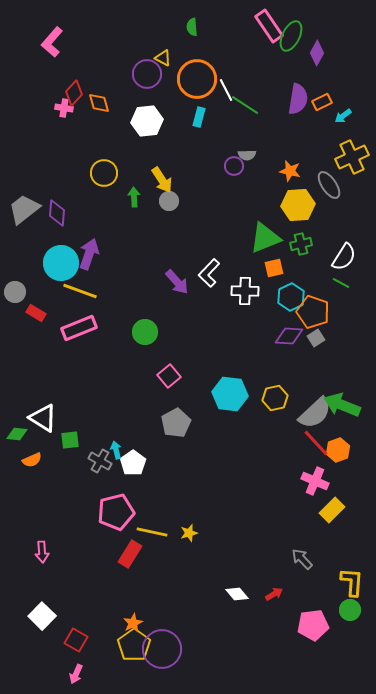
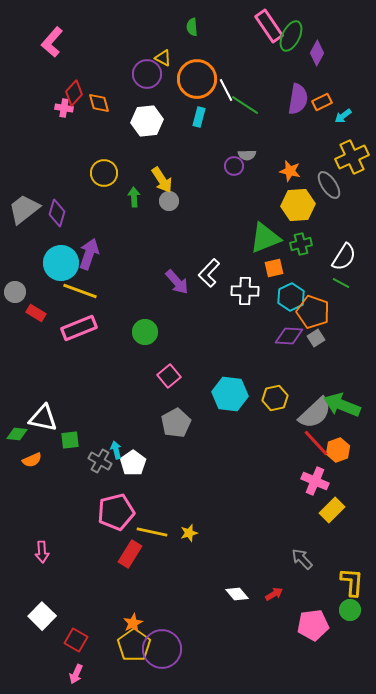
purple diamond at (57, 213): rotated 12 degrees clockwise
white triangle at (43, 418): rotated 20 degrees counterclockwise
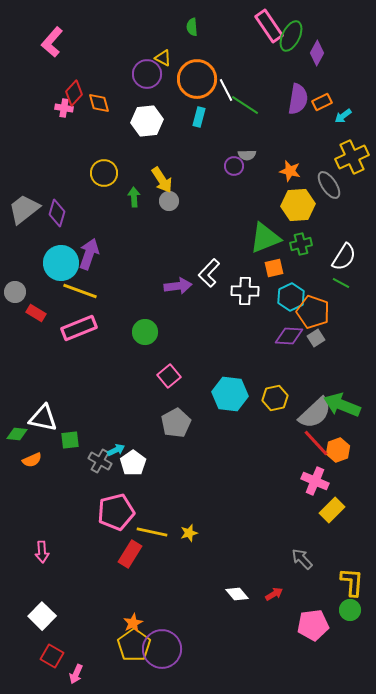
purple arrow at (177, 282): moved 1 px right, 4 px down; rotated 56 degrees counterclockwise
cyan arrow at (116, 450): rotated 78 degrees clockwise
red square at (76, 640): moved 24 px left, 16 px down
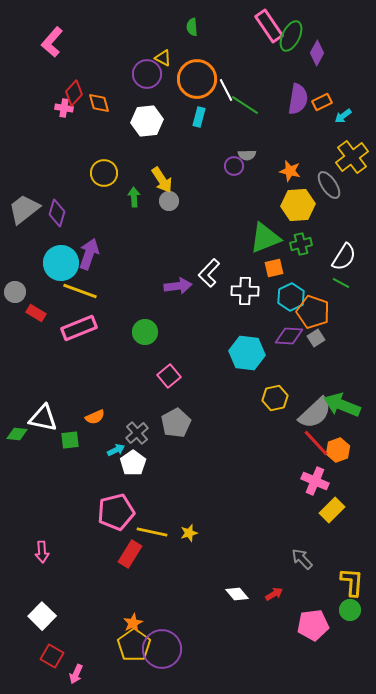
yellow cross at (352, 157): rotated 12 degrees counterclockwise
cyan hexagon at (230, 394): moved 17 px right, 41 px up
orange semicircle at (32, 460): moved 63 px right, 43 px up
gray cross at (100, 461): moved 37 px right, 28 px up; rotated 20 degrees clockwise
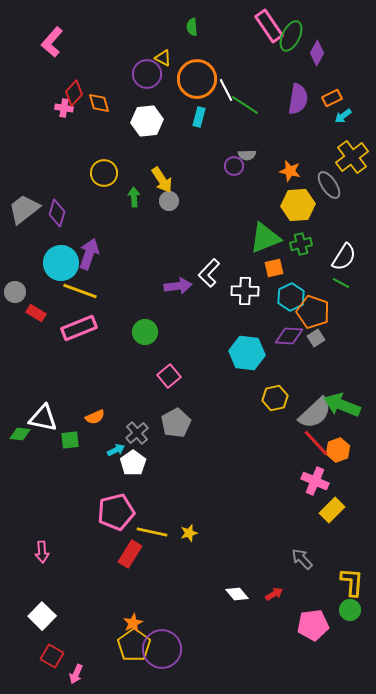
orange rectangle at (322, 102): moved 10 px right, 4 px up
green diamond at (17, 434): moved 3 px right
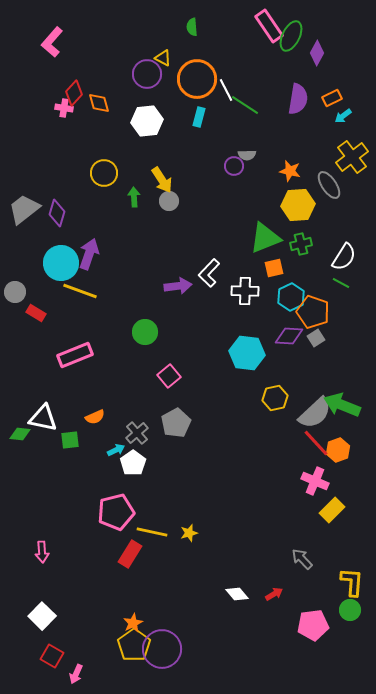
pink rectangle at (79, 328): moved 4 px left, 27 px down
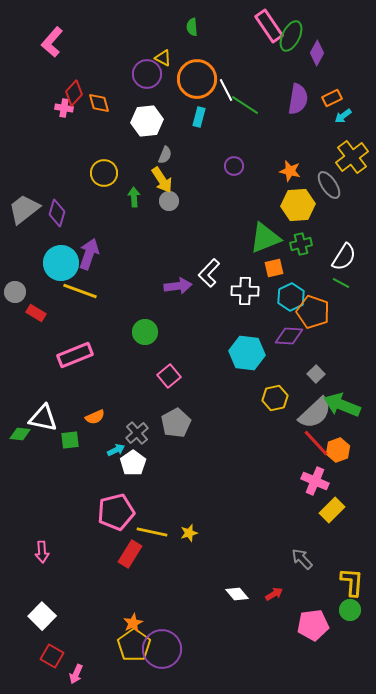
gray semicircle at (247, 155): moved 82 px left; rotated 66 degrees counterclockwise
gray square at (316, 338): moved 36 px down; rotated 12 degrees counterclockwise
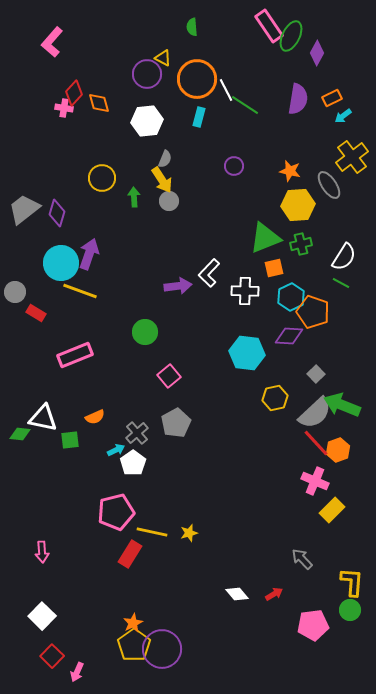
gray semicircle at (165, 155): moved 4 px down
yellow circle at (104, 173): moved 2 px left, 5 px down
red square at (52, 656): rotated 15 degrees clockwise
pink arrow at (76, 674): moved 1 px right, 2 px up
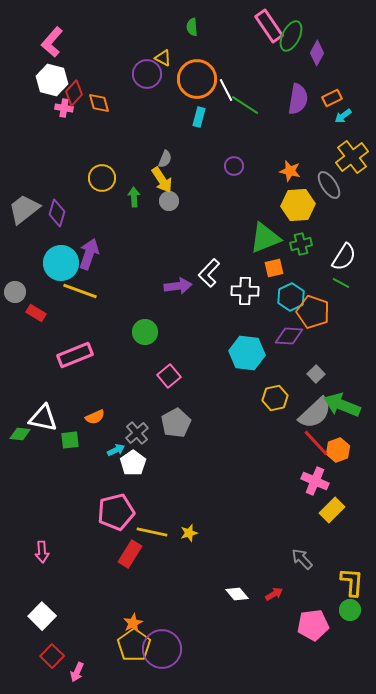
white hexagon at (147, 121): moved 95 px left, 41 px up; rotated 20 degrees clockwise
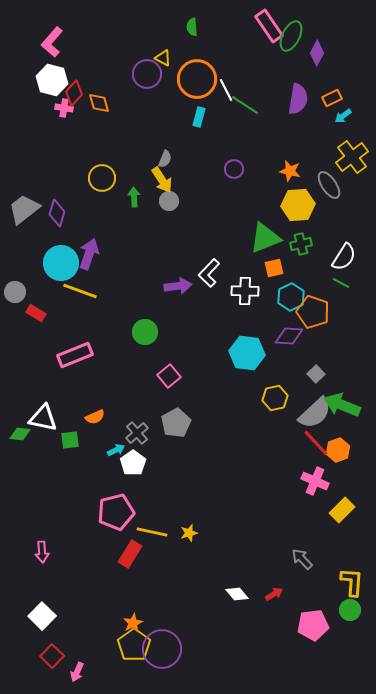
purple circle at (234, 166): moved 3 px down
yellow rectangle at (332, 510): moved 10 px right
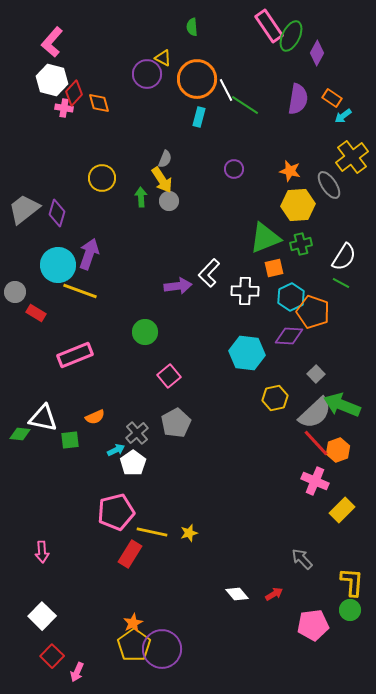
orange rectangle at (332, 98): rotated 60 degrees clockwise
green arrow at (134, 197): moved 7 px right
cyan circle at (61, 263): moved 3 px left, 2 px down
